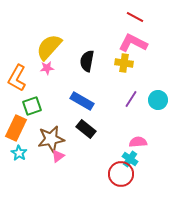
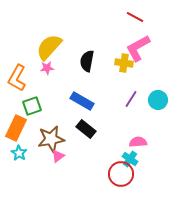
pink L-shape: moved 5 px right, 5 px down; rotated 56 degrees counterclockwise
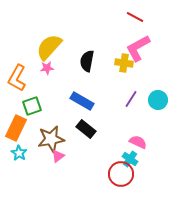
pink semicircle: rotated 30 degrees clockwise
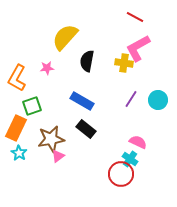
yellow semicircle: moved 16 px right, 10 px up
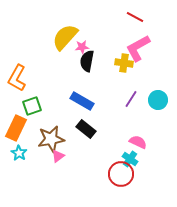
pink star: moved 35 px right, 21 px up
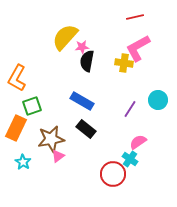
red line: rotated 42 degrees counterclockwise
purple line: moved 1 px left, 10 px down
pink semicircle: rotated 60 degrees counterclockwise
cyan star: moved 4 px right, 9 px down
red circle: moved 8 px left
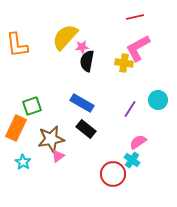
orange L-shape: moved 33 px up; rotated 36 degrees counterclockwise
blue rectangle: moved 2 px down
cyan cross: moved 2 px right, 1 px down
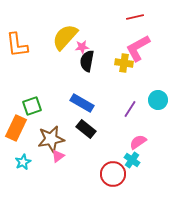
cyan star: rotated 14 degrees clockwise
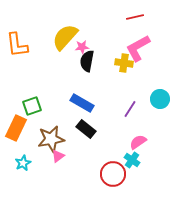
cyan circle: moved 2 px right, 1 px up
cyan star: moved 1 px down
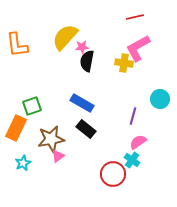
purple line: moved 3 px right, 7 px down; rotated 18 degrees counterclockwise
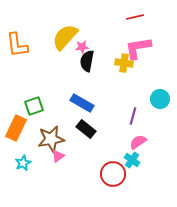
pink L-shape: rotated 20 degrees clockwise
green square: moved 2 px right
